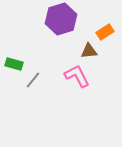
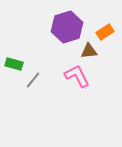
purple hexagon: moved 6 px right, 8 px down
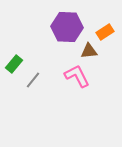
purple hexagon: rotated 20 degrees clockwise
green rectangle: rotated 66 degrees counterclockwise
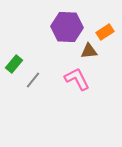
pink L-shape: moved 3 px down
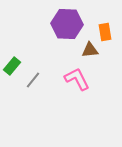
purple hexagon: moved 3 px up
orange rectangle: rotated 66 degrees counterclockwise
brown triangle: moved 1 px right, 1 px up
green rectangle: moved 2 px left, 2 px down
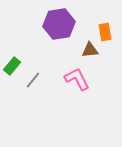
purple hexagon: moved 8 px left; rotated 12 degrees counterclockwise
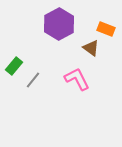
purple hexagon: rotated 20 degrees counterclockwise
orange rectangle: moved 1 px right, 3 px up; rotated 60 degrees counterclockwise
brown triangle: moved 1 px right, 2 px up; rotated 42 degrees clockwise
green rectangle: moved 2 px right
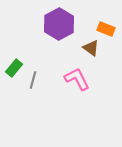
green rectangle: moved 2 px down
gray line: rotated 24 degrees counterclockwise
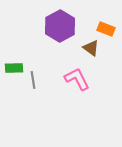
purple hexagon: moved 1 px right, 2 px down
green rectangle: rotated 48 degrees clockwise
gray line: rotated 24 degrees counterclockwise
